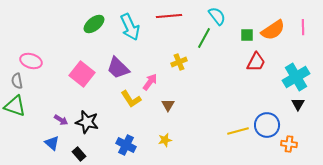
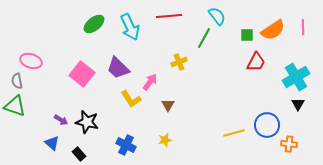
yellow line: moved 4 px left, 2 px down
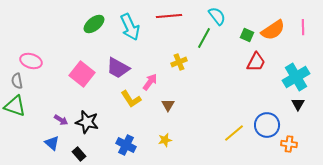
green square: rotated 24 degrees clockwise
purple trapezoid: rotated 15 degrees counterclockwise
yellow line: rotated 25 degrees counterclockwise
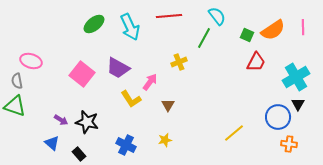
blue circle: moved 11 px right, 8 px up
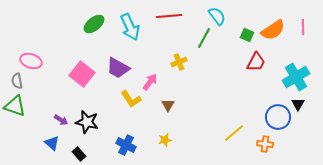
orange cross: moved 24 px left
